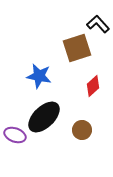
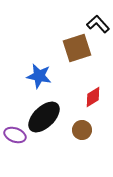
red diamond: moved 11 px down; rotated 10 degrees clockwise
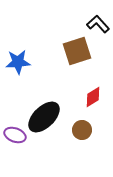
brown square: moved 3 px down
blue star: moved 21 px left, 14 px up; rotated 15 degrees counterclockwise
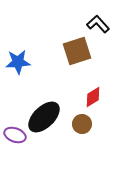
brown circle: moved 6 px up
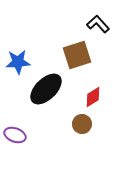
brown square: moved 4 px down
black ellipse: moved 2 px right, 28 px up
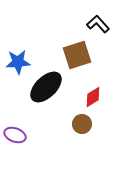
black ellipse: moved 2 px up
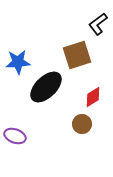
black L-shape: rotated 85 degrees counterclockwise
purple ellipse: moved 1 px down
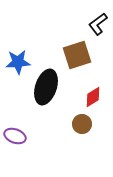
black ellipse: rotated 28 degrees counterclockwise
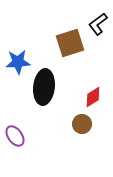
brown square: moved 7 px left, 12 px up
black ellipse: moved 2 px left; rotated 12 degrees counterclockwise
purple ellipse: rotated 35 degrees clockwise
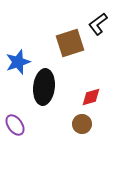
blue star: rotated 15 degrees counterclockwise
red diamond: moved 2 px left; rotated 15 degrees clockwise
purple ellipse: moved 11 px up
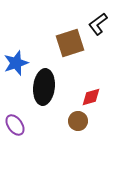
blue star: moved 2 px left, 1 px down
brown circle: moved 4 px left, 3 px up
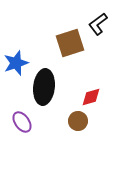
purple ellipse: moved 7 px right, 3 px up
